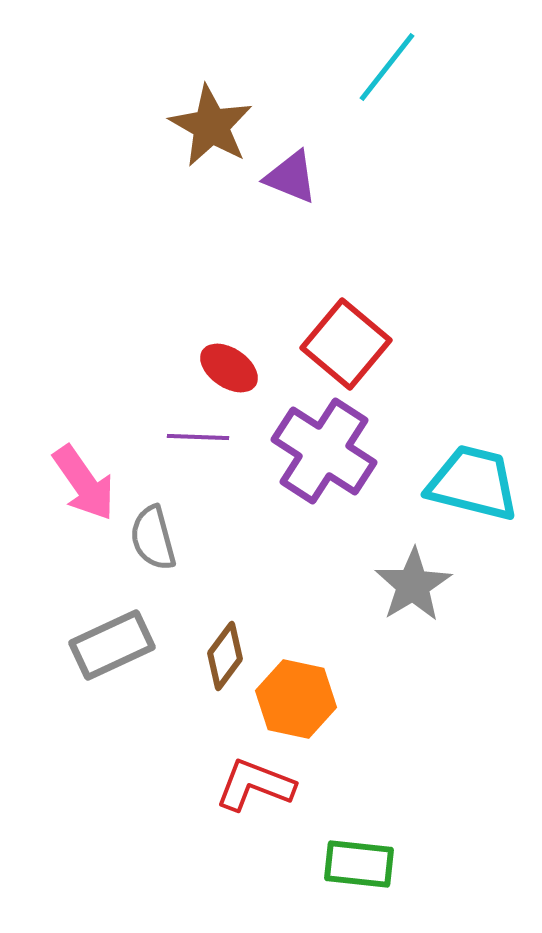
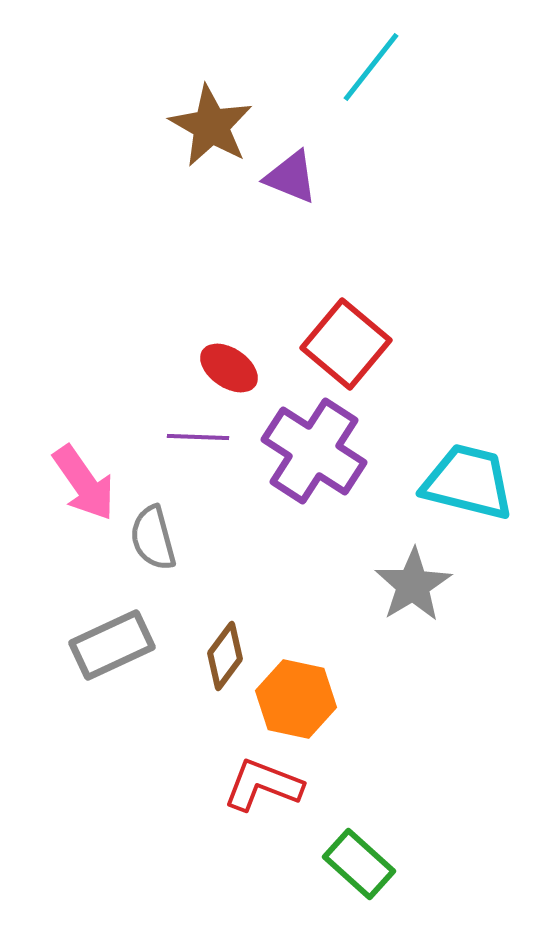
cyan line: moved 16 px left
purple cross: moved 10 px left
cyan trapezoid: moved 5 px left, 1 px up
red L-shape: moved 8 px right
green rectangle: rotated 36 degrees clockwise
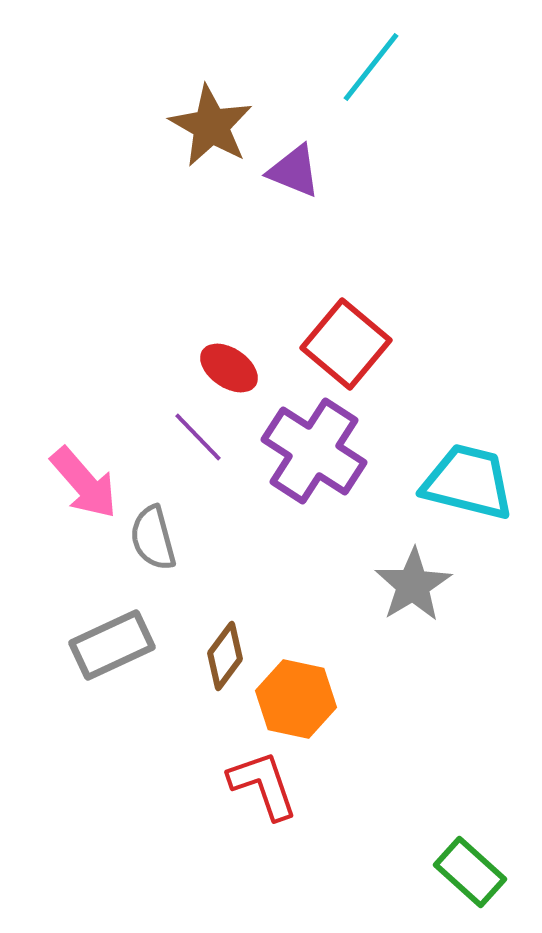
purple triangle: moved 3 px right, 6 px up
purple line: rotated 44 degrees clockwise
pink arrow: rotated 6 degrees counterclockwise
red L-shape: rotated 50 degrees clockwise
green rectangle: moved 111 px right, 8 px down
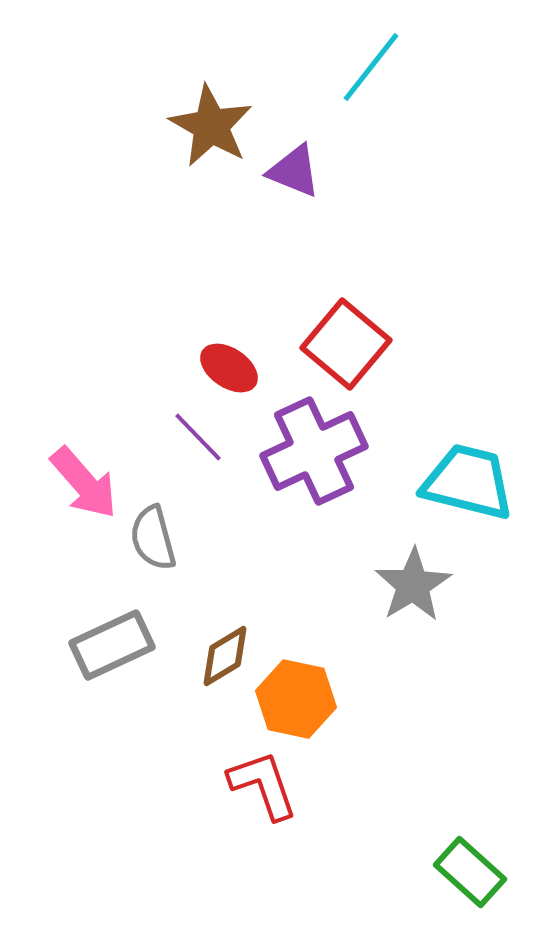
purple cross: rotated 32 degrees clockwise
brown diamond: rotated 22 degrees clockwise
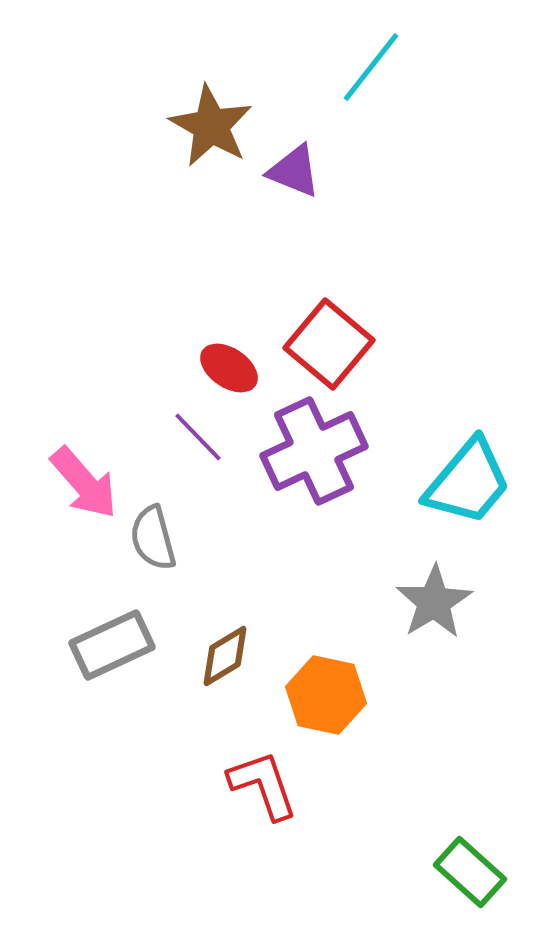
red square: moved 17 px left
cyan trapezoid: rotated 116 degrees clockwise
gray star: moved 21 px right, 17 px down
orange hexagon: moved 30 px right, 4 px up
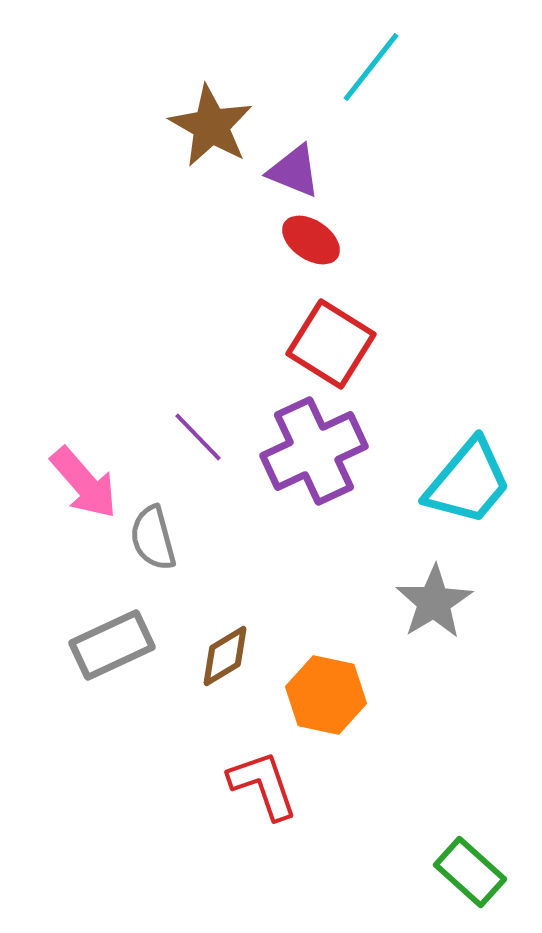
red square: moved 2 px right; rotated 8 degrees counterclockwise
red ellipse: moved 82 px right, 128 px up
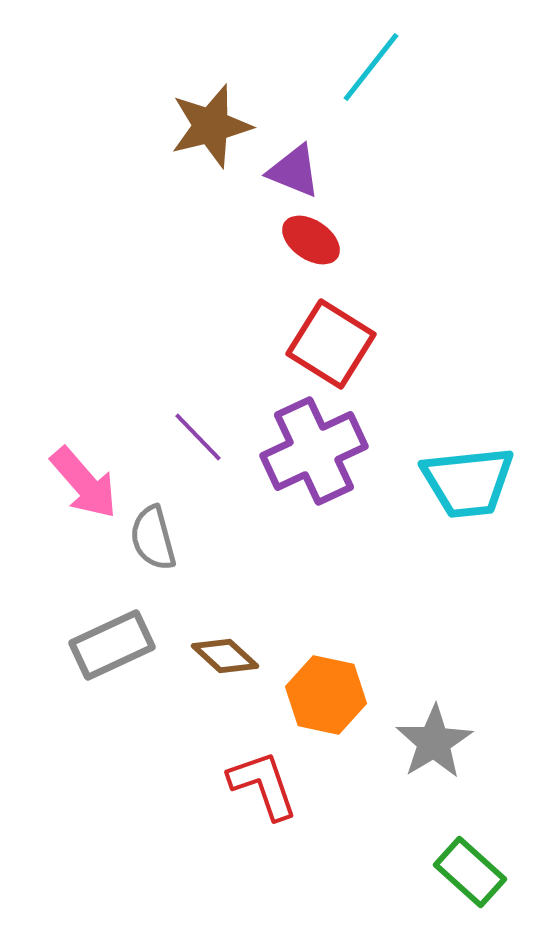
brown star: rotated 28 degrees clockwise
cyan trapezoid: rotated 44 degrees clockwise
gray star: moved 140 px down
brown diamond: rotated 74 degrees clockwise
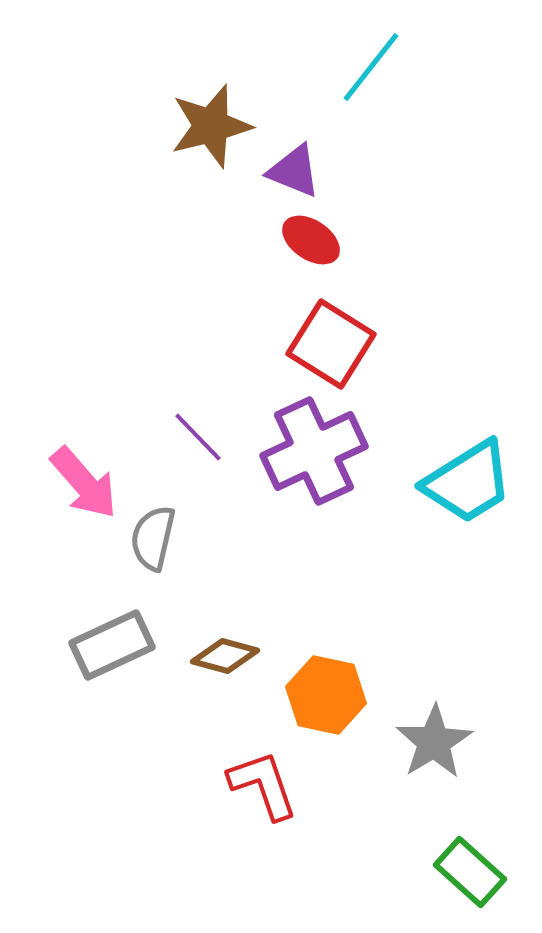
cyan trapezoid: rotated 26 degrees counterclockwise
gray semicircle: rotated 28 degrees clockwise
brown diamond: rotated 28 degrees counterclockwise
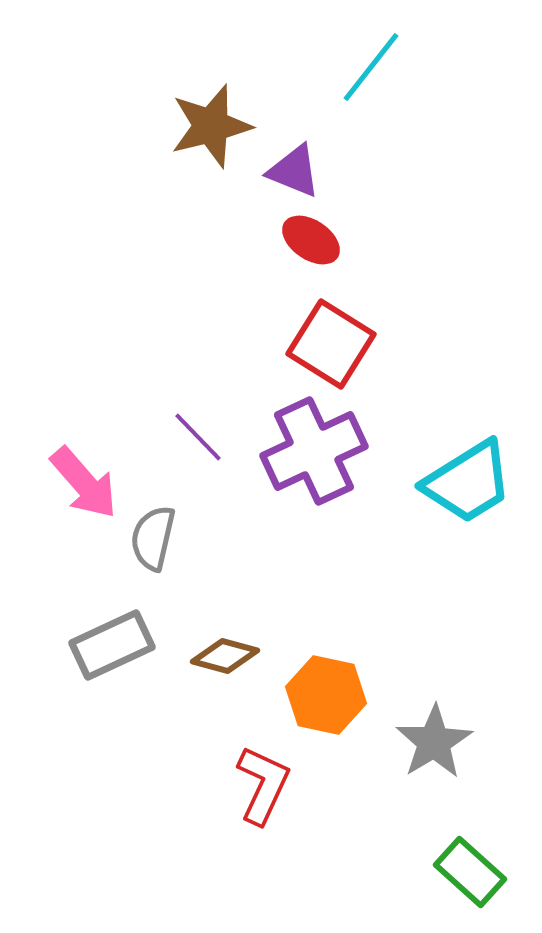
red L-shape: rotated 44 degrees clockwise
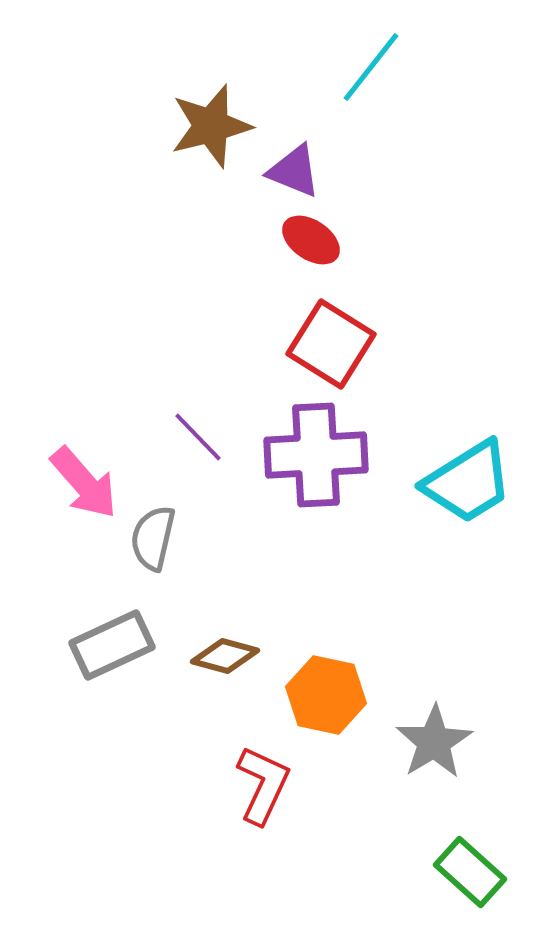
purple cross: moved 2 px right, 4 px down; rotated 22 degrees clockwise
